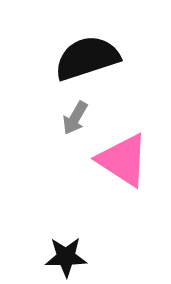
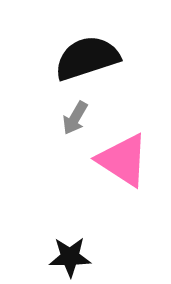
black star: moved 4 px right
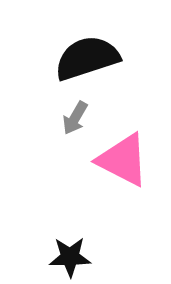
pink triangle: rotated 6 degrees counterclockwise
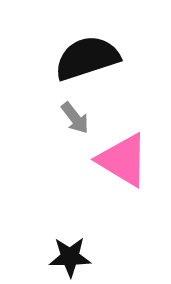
gray arrow: rotated 68 degrees counterclockwise
pink triangle: rotated 4 degrees clockwise
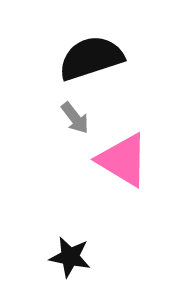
black semicircle: moved 4 px right
black star: rotated 12 degrees clockwise
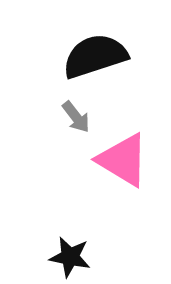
black semicircle: moved 4 px right, 2 px up
gray arrow: moved 1 px right, 1 px up
